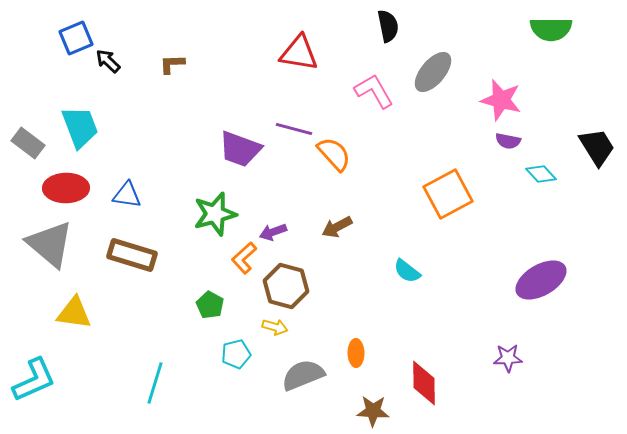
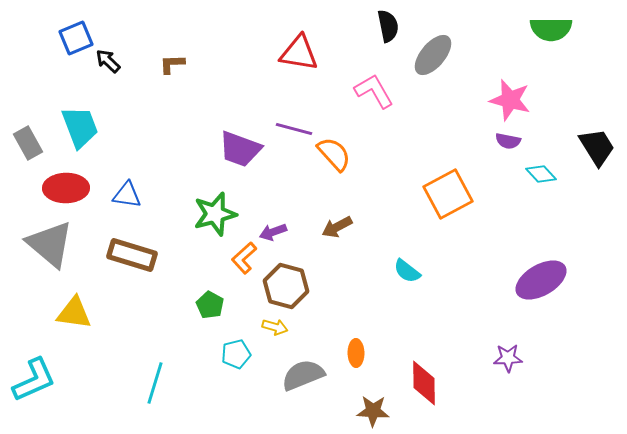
gray ellipse: moved 17 px up
pink star: moved 9 px right
gray rectangle: rotated 24 degrees clockwise
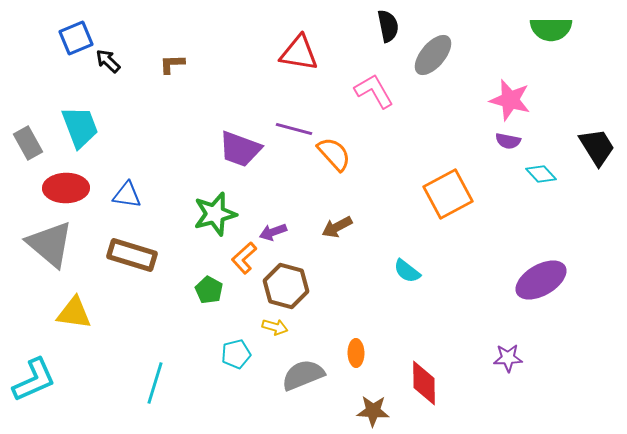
green pentagon: moved 1 px left, 15 px up
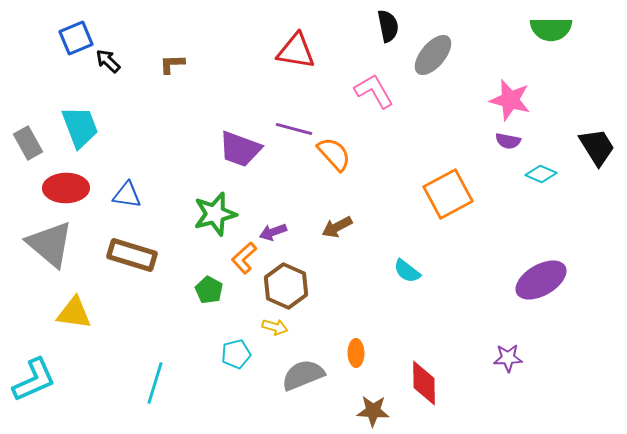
red triangle: moved 3 px left, 2 px up
cyan diamond: rotated 24 degrees counterclockwise
brown hexagon: rotated 9 degrees clockwise
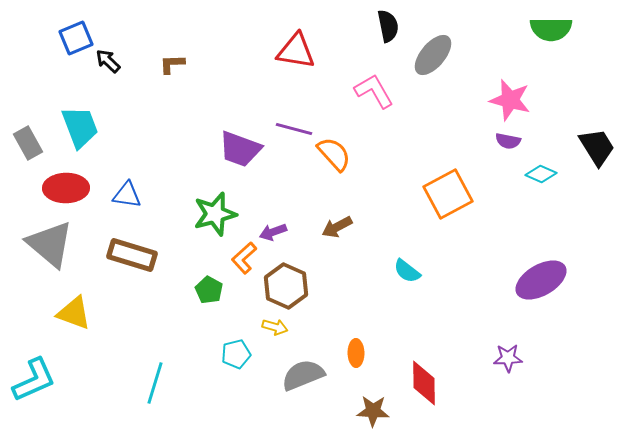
yellow triangle: rotated 12 degrees clockwise
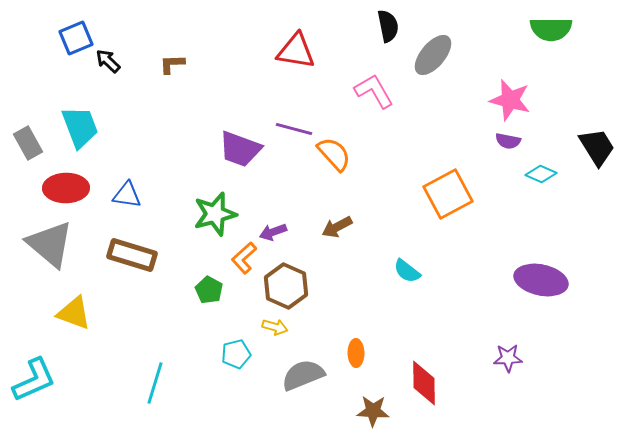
purple ellipse: rotated 42 degrees clockwise
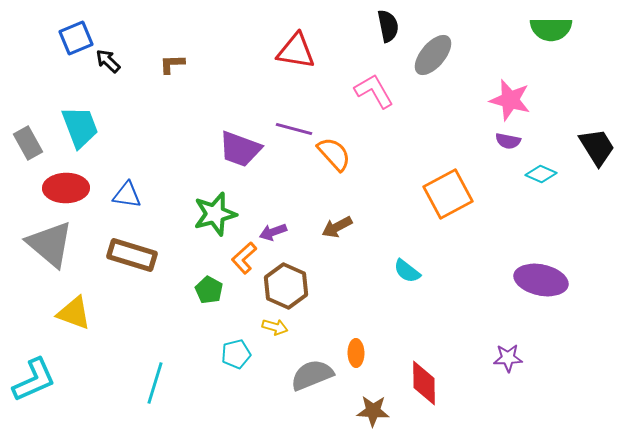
gray semicircle: moved 9 px right
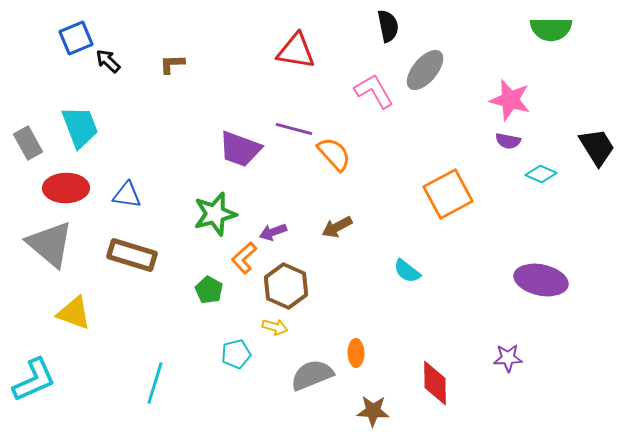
gray ellipse: moved 8 px left, 15 px down
red diamond: moved 11 px right
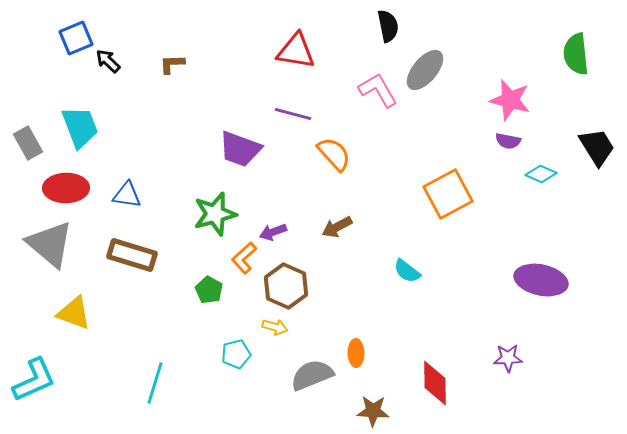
green semicircle: moved 25 px right, 25 px down; rotated 84 degrees clockwise
pink L-shape: moved 4 px right, 1 px up
purple line: moved 1 px left, 15 px up
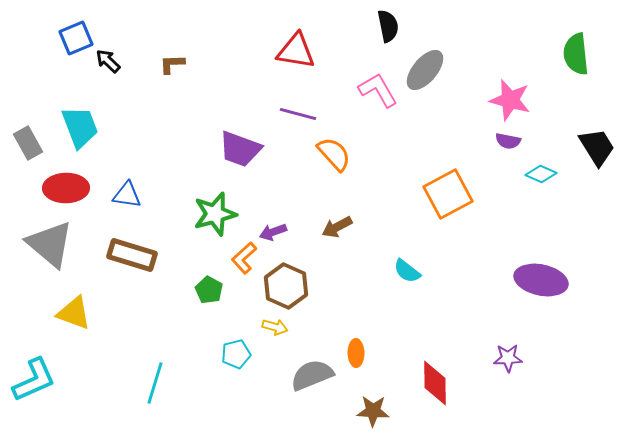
purple line: moved 5 px right
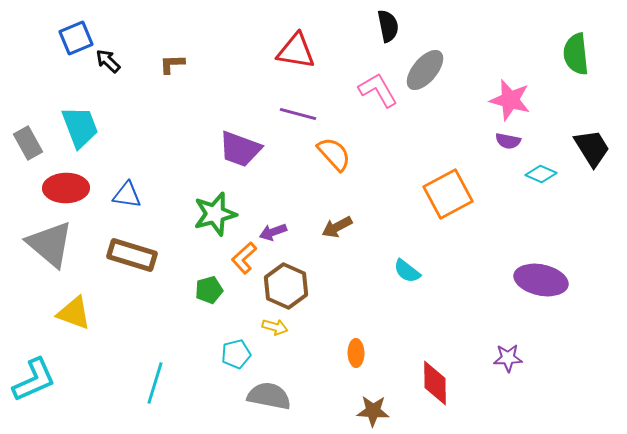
black trapezoid: moved 5 px left, 1 px down
green pentagon: rotated 28 degrees clockwise
gray semicircle: moved 43 px left, 21 px down; rotated 33 degrees clockwise
